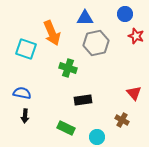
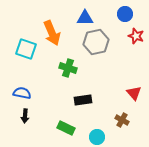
gray hexagon: moved 1 px up
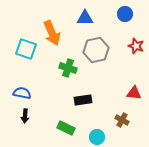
red star: moved 10 px down
gray hexagon: moved 8 px down
red triangle: rotated 42 degrees counterclockwise
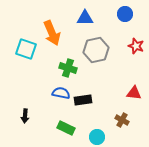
blue semicircle: moved 39 px right
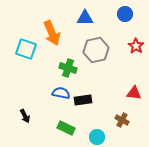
red star: rotated 14 degrees clockwise
black arrow: rotated 32 degrees counterclockwise
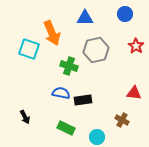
cyan square: moved 3 px right
green cross: moved 1 px right, 2 px up
black arrow: moved 1 px down
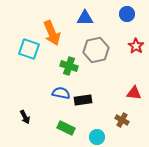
blue circle: moved 2 px right
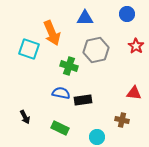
brown cross: rotated 16 degrees counterclockwise
green rectangle: moved 6 px left
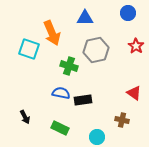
blue circle: moved 1 px right, 1 px up
red triangle: rotated 28 degrees clockwise
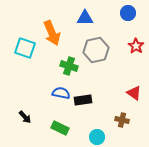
cyan square: moved 4 px left, 1 px up
black arrow: rotated 16 degrees counterclockwise
